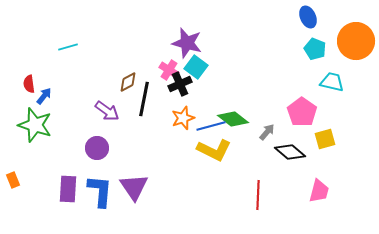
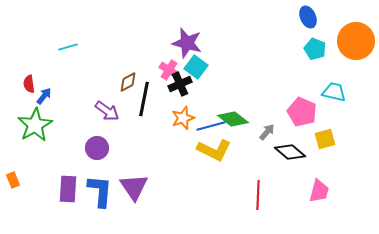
cyan trapezoid: moved 2 px right, 10 px down
pink pentagon: rotated 12 degrees counterclockwise
green star: rotated 24 degrees clockwise
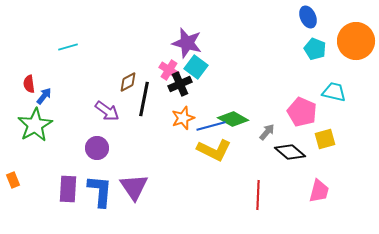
green diamond: rotated 8 degrees counterclockwise
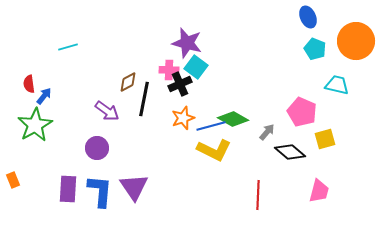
pink cross: rotated 30 degrees counterclockwise
cyan trapezoid: moved 3 px right, 7 px up
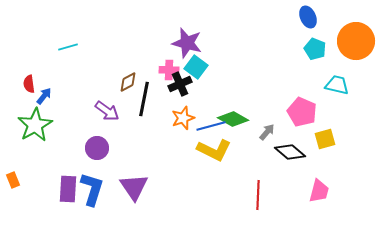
blue L-shape: moved 8 px left, 2 px up; rotated 12 degrees clockwise
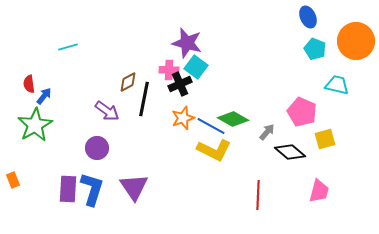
blue line: rotated 44 degrees clockwise
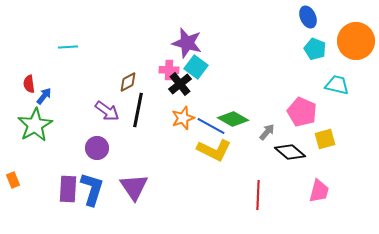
cyan line: rotated 12 degrees clockwise
black cross: rotated 15 degrees counterclockwise
black line: moved 6 px left, 11 px down
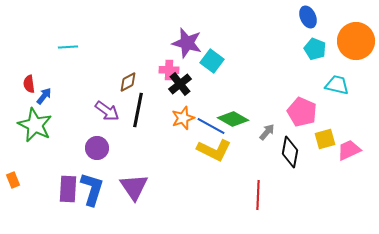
cyan square: moved 16 px right, 6 px up
green star: rotated 16 degrees counterclockwise
black diamond: rotated 60 degrees clockwise
pink trapezoid: moved 30 px right, 41 px up; rotated 130 degrees counterclockwise
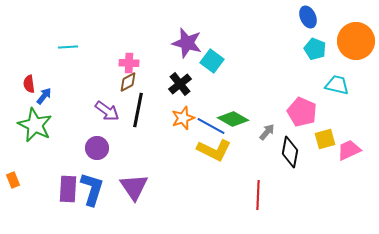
pink cross: moved 40 px left, 7 px up
